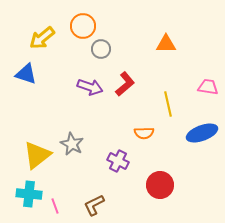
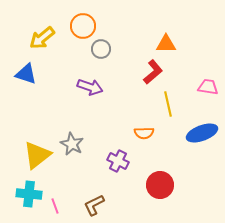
red L-shape: moved 28 px right, 12 px up
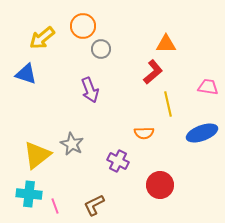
purple arrow: moved 3 px down; rotated 50 degrees clockwise
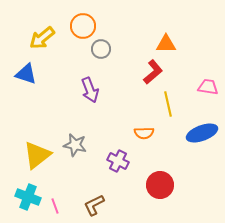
gray star: moved 3 px right, 1 px down; rotated 15 degrees counterclockwise
cyan cross: moved 1 px left, 3 px down; rotated 15 degrees clockwise
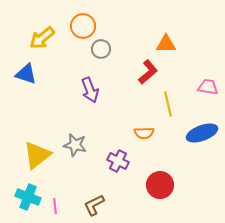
red L-shape: moved 5 px left
pink line: rotated 14 degrees clockwise
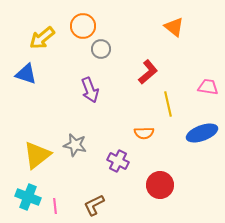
orange triangle: moved 8 px right, 17 px up; rotated 40 degrees clockwise
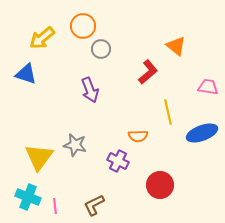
orange triangle: moved 2 px right, 19 px down
yellow line: moved 8 px down
orange semicircle: moved 6 px left, 3 px down
yellow triangle: moved 2 px right, 2 px down; rotated 16 degrees counterclockwise
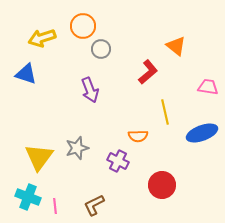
yellow arrow: rotated 20 degrees clockwise
yellow line: moved 3 px left
gray star: moved 2 px right, 3 px down; rotated 30 degrees counterclockwise
red circle: moved 2 px right
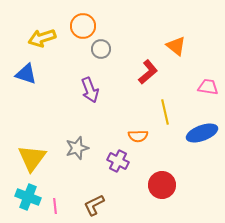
yellow triangle: moved 7 px left, 1 px down
